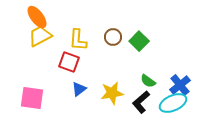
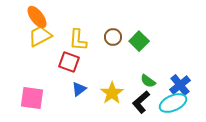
yellow star: rotated 25 degrees counterclockwise
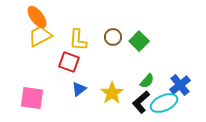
green semicircle: moved 1 px left; rotated 84 degrees counterclockwise
cyan ellipse: moved 9 px left
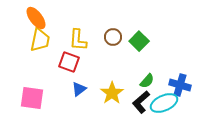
orange ellipse: moved 1 px left, 1 px down
yellow trapezoid: moved 4 px down; rotated 130 degrees clockwise
blue cross: rotated 35 degrees counterclockwise
